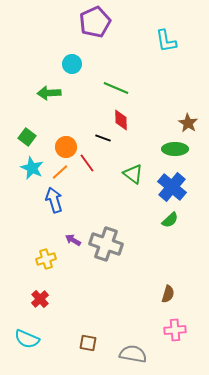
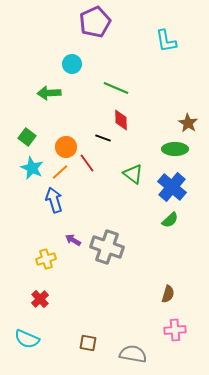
gray cross: moved 1 px right, 3 px down
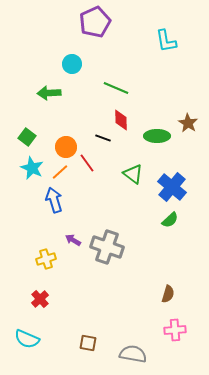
green ellipse: moved 18 px left, 13 px up
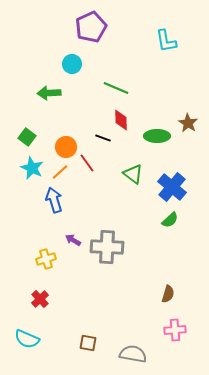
purple pentagon: moved 4 px left, 5 px down
gray cross: rotated 16 degrees counterclockwise
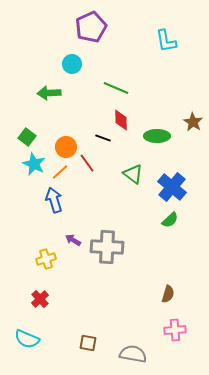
brown star: moved 5 px right, 1 px up
cyan star: moved 2 px right, 4 px up
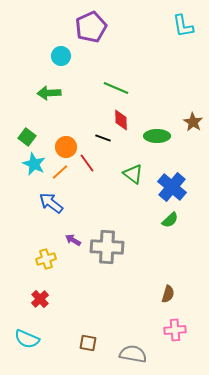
cyan L-shape: moved 17 px right, 15 px up
cyan circle: moved 11 px left, 8 px up
blue arrow: moved 3 px left, 3 px down; rotated 35 degrees counterclockwise
